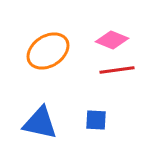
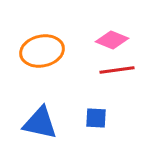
orange ellipse: moved 6 px left; rotated 21 degrees clockwise
blue square: moved 2 px up
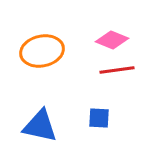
blue square: moved 3 px right
blue triangle: moved 3 px down
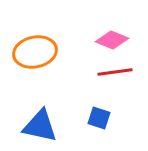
orange ellipse: moved 7 px left, 1 px down
red line: moved 2 px left, 2 px down
blue square: rotated 15 degrees clockwise
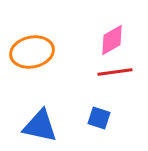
pink diamond: rotated 52 degrees counterclockwise
orange ellipse: moved 3 px left
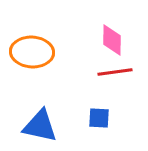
pink diamond: rotated 60 degrees counterclockwise
orange ellipse: rotated 15 degrees clockwise
blue square: rotated 15 degrees counterclockwise
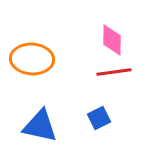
orange ellipse: moved 7 px down
red line: moved 1 px left
blue square: rotated 30 degrees counterclockwise
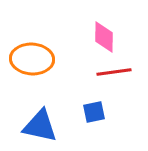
pink diamond: moved 8 px left, 3 px up
blue square: moved 5 px left, 6 px up; rotated 15 degrees clockwise
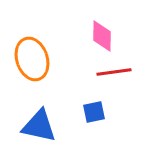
pink diamond: moved 2 px left, 1 px up
orange ellipse: rotated 69 degrees clockwise
blue triangle: moved 1 px left
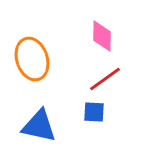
red line: moved 9 px left, 7 px down; rotated 28 degrees counterclockwise
blue square: rotated 15 degrees clockwise
